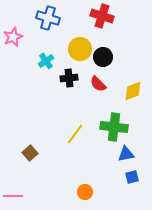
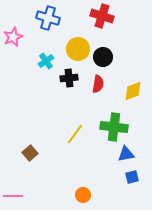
yellow circle: moved 2 px left
red semicircle: rotated 126 degrees counterclockwise
orange circle: moved 2 px left, 3 px down
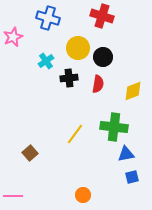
yellow circle: moved 1 px up
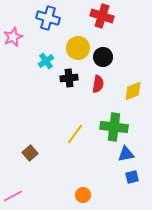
pink line: rotated 30 degrees counterclockwise
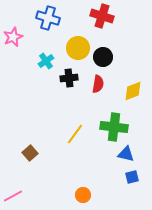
blue triangle: rotated 24 degrees clockwise
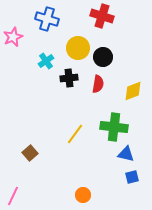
blue cross: moved 1 px left, 1 px down
pink line: rotated 36 degrees counterclockwise
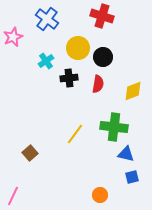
blue cross: rotated 20 degrees clockwise
orange circle: moved 17 px right
